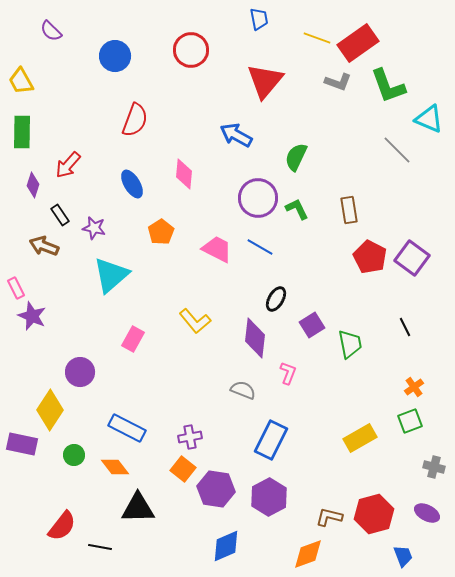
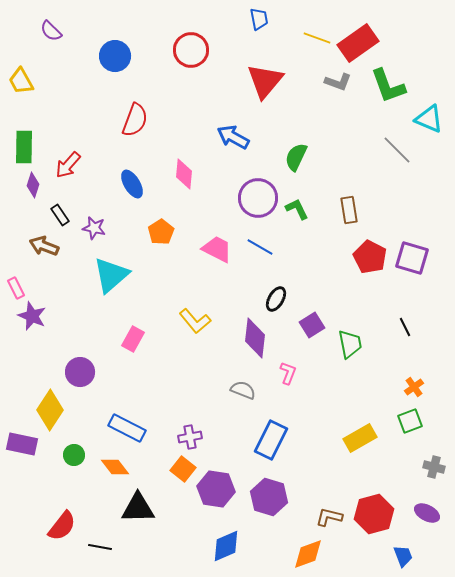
green rectangle at (22, 132): moved 2 px right, 15 px down
blue arrow at (236, 135): moved 3 px left, 2 px down
purple square at (412, 258): rotated 20 degrees counterclockwise
purple hexagon at (269, 497): rotated 15 degrees counterclockwise
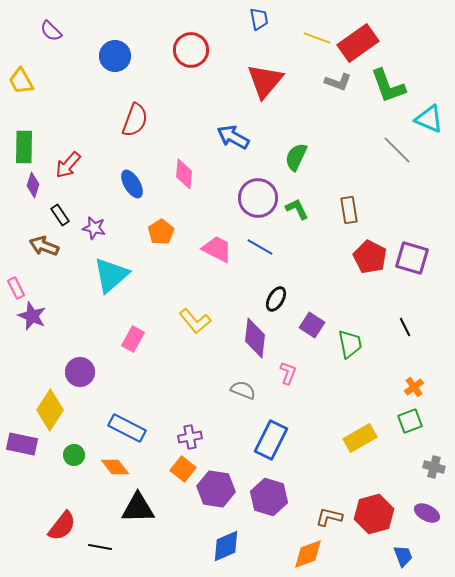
purple square at (312, 325): rotated 25 degrees counterclockwise
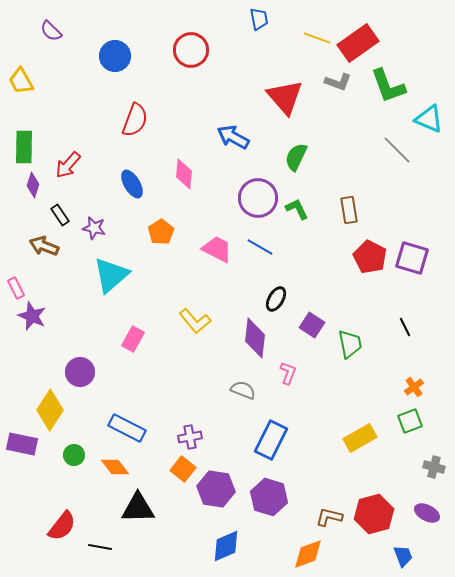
red triangle at (265, 81): moved 20 px right, 16 px down; rotated 21 degrees counterclockwise
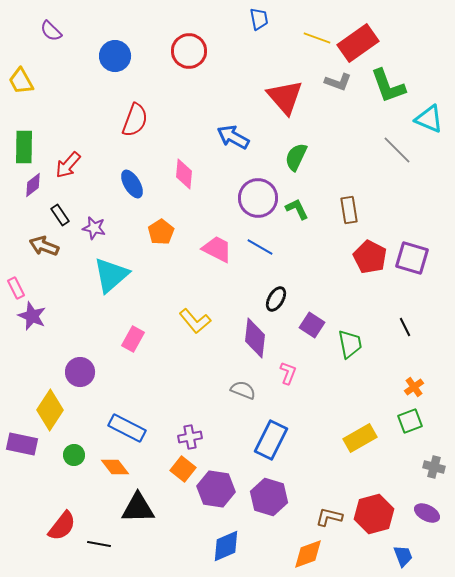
red circle at (191, 50): moved 2 px left, 1 px down
purple diamond at (33, 185): rotated 35 degrees clockwise
black line at (100, 547): moved 1 px left, 3 px up
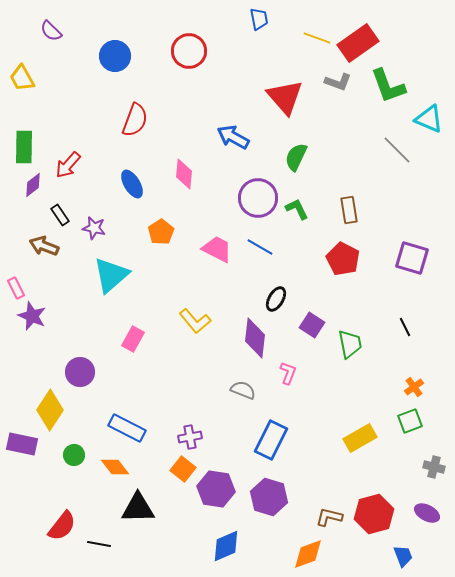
yellow trapezoid at (21, 81): moved 1 px right, 3 px up
red pentagon at (370, 257): moved 27 px left, 2 px down
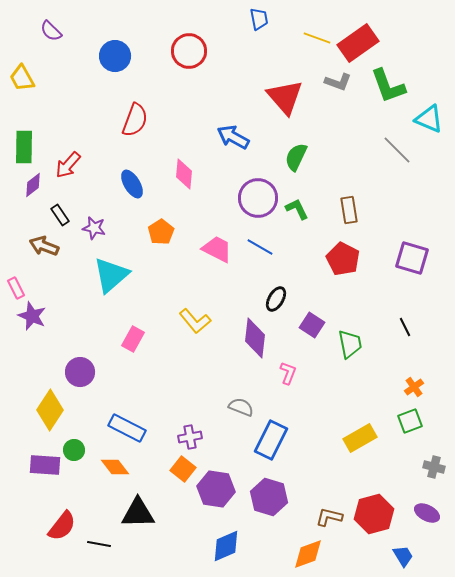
gray semicircle at (243, 390): moved 2 px left, 17 px down
purple rectangle at (22, 444): moved 23 px right, 21 px down; rotated 8 degrees counterclockwise
green circle at (74, 455): moved 5 px up
black triangle at (138, 508): moved 5 px down
blue trapezoid at (403, 556): rotated 10 degrees counterclockwise
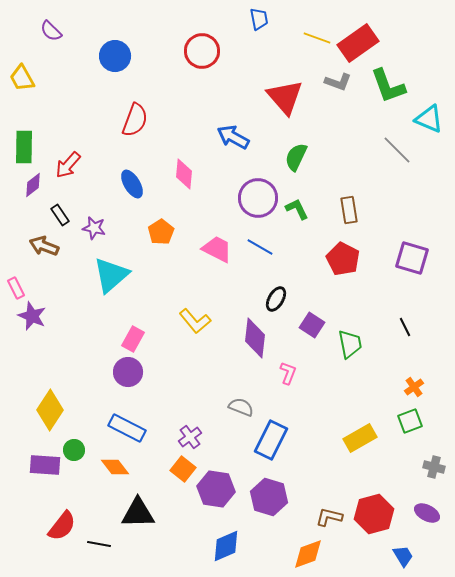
red circle at (189, 51): moved 13 px right
purple circle at (80, 372): moved 48 px right
purple cross at (190, 437): rotated 25 degrees counterclockwise
